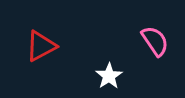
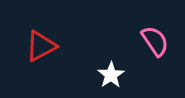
white star: moved 2 px right, 1 px up
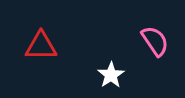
red triangle: rotated 28 degrees clockwise
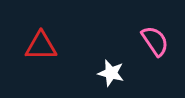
white star: moved 2 px up; rotated 24 degrees counterclockwise
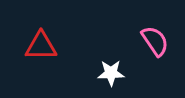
white star: rotated 16 degrees counterclockwise
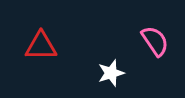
white star: rotated 16 degrees counterclockwise
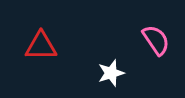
pink semicircle: moved 1 px right, 1 px up
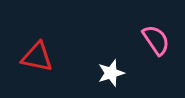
red triangle: moved 4 px left, 11 px down; rotated 12 degrees clockwise
